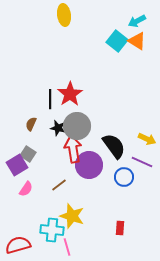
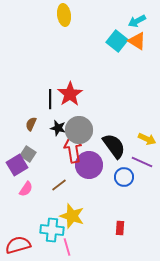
gray circle: moved 2 px right, 4 px down
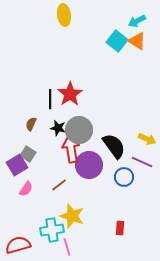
red arrow: moved 2 px left
cyan cross: rotated 15 degrees counterclockwise
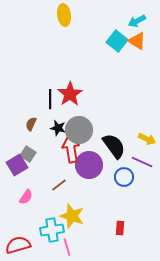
pink semicircle: moved 8 px down
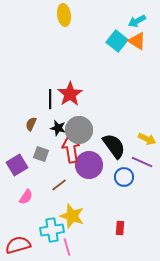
gray square: moved 13 px right; rotated 14 degrees counterclockwise
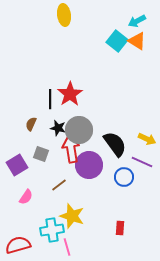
black semicircle: moved 1 px right, 2 px up
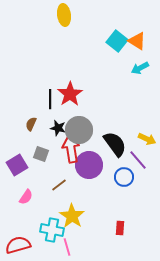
cyan arrow: moved 3 px right, 47 px down
purple line: moved 4 px left, 2 px up; rotated 25 degrees clockwise
yellow star: rotated 15 degrees clockwise
cyan cross: rotated 20 degrees clockwise
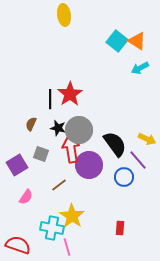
cyan cross: moved 2 px up
red semicircle: rotated 35 degrees clockwise
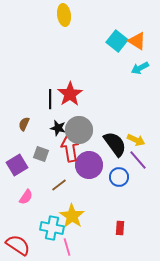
brown semicircle: moved 7 px left
yellow arrow: moved 11 px left, 1 px down
red arrow: moved 1 px left, 1 px up
blue circle: moved 5 px left
red semicircle: rotated 15 degrees clockwise
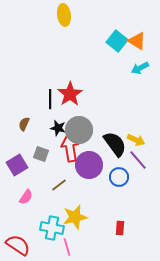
yellow star: moved 3 px right, 1 px down; rotated 25 degrees clockwise
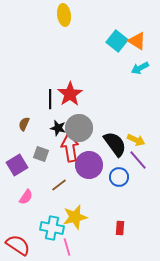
gray circle: moved 2 px up
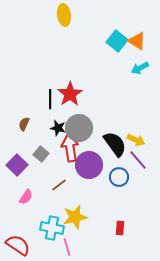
gray square: rotated 21 degrees clockwise
purple square: rotated 15 degrees counterclockwise
